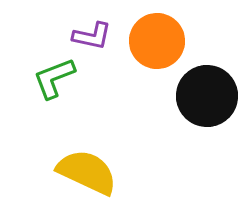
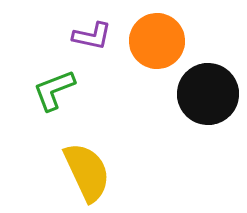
green L-shape: moved 12 px down
black circle: moved 1 px right, 2 px up
yellow semicircle: rotated 40 degrees clockwise
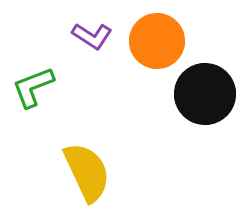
purple L-shape: rotated 21 degrees clockwise
green L-shape: moved 21 px left, 3 px up
black circle: moved 3 px left
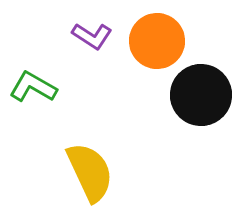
green L-shape: rotated 51 degrees clockwise
black circle: moved 4 px left, 1 px down
yellow semicircle: moved 3 px right
